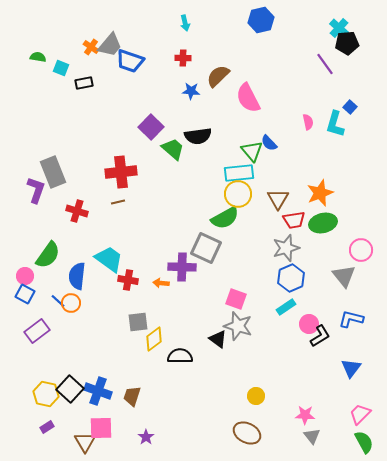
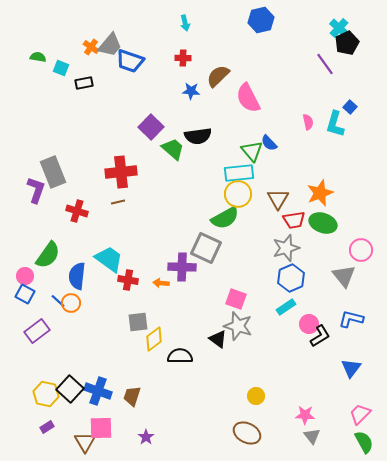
black pentagon at (347, 43): rotated 20 degrees counterclockwise
green ellipse at (323, 223): rotated 32 degrees clockwise
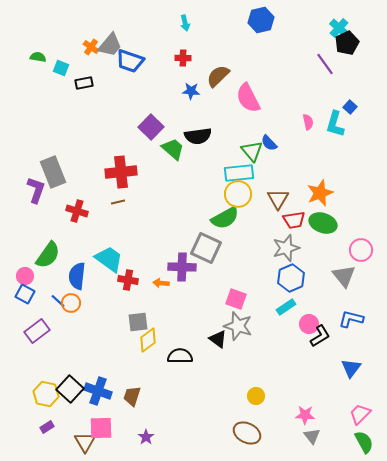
yellow diamond at (154, 339): moved 6 px left, 1 px down
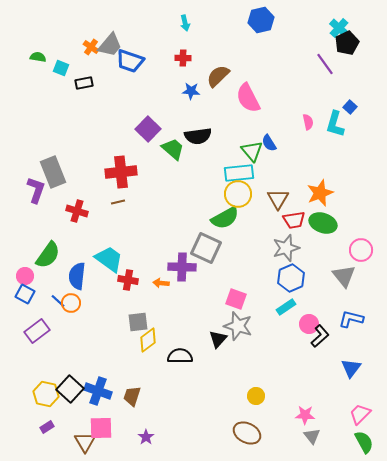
purple square at (151, 127): moved 3 px left, 2 px down
blue semicircle at (269, 143): rotated 12 degrees clockwise
black L-shape at (320, 336): rotated 10 degrees counterclockwise
black triangle at (218, 339): rotated 36 degrees clockwise
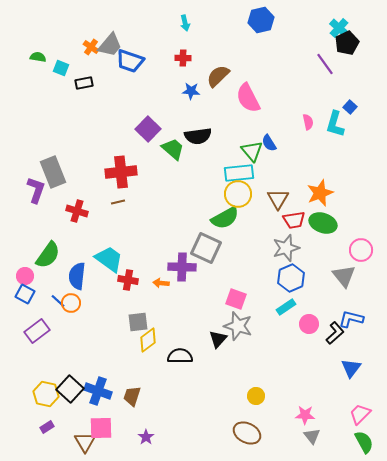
black L-shape at (320, 336): moved 15 px right, 3 px up
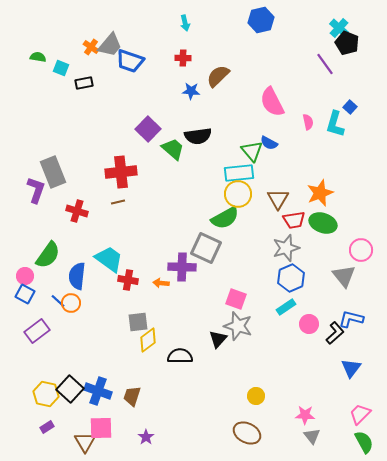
black pentagon at (347, 43): rotated 25 degrees counterclockwise
pink semicircle at (248, 98): moved 24 px right, 4 px down
blue semicircle at (269, 143): rotated 30 degrees counterclockwise
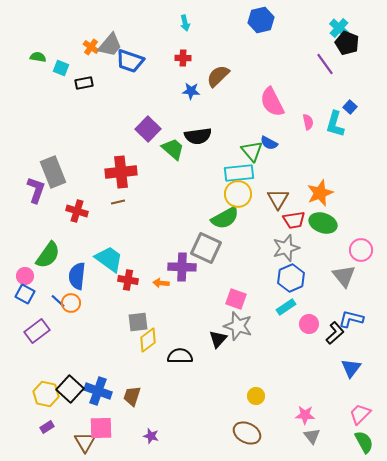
purple star at (146, 437): moved 5 px right, 1 px up; rotated 21 degrees counterclockwise
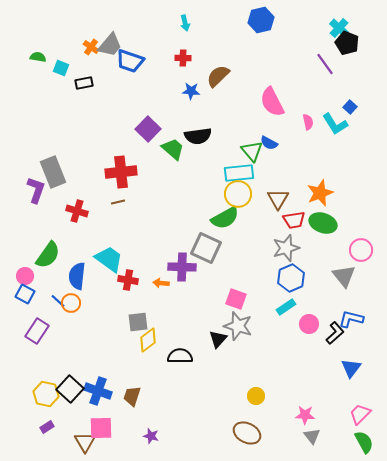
cyan L-shape at (335, 124): rotated 48 degrees counterclockwise
purple rectangle at (37, 331): rotated 20 degrees counterclockwise
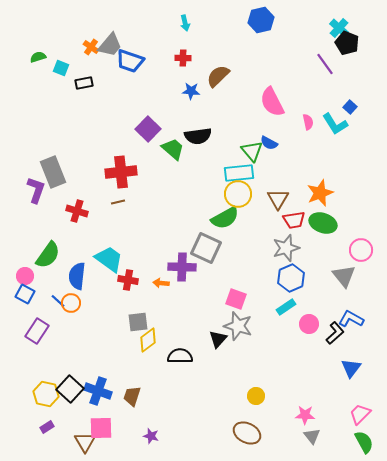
green semicircle at (38, 57): rotated 28 degrees counterclockwise
blue L-shape at (351, 319): rotated 15 degrees clockwise
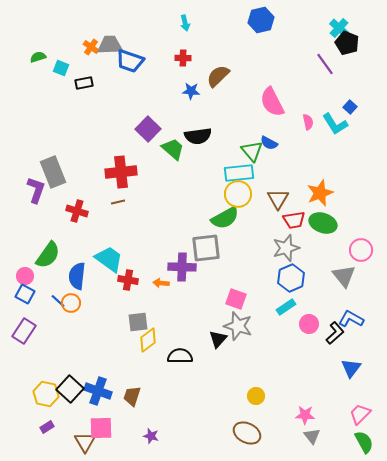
gray trapezoid at (110, 45): rotated 132 degrees counterclockwise
gray square at (206, 248): rotated 32 degrees counterclockwise
purple rectangle at (37, 331): moved 13 px left
